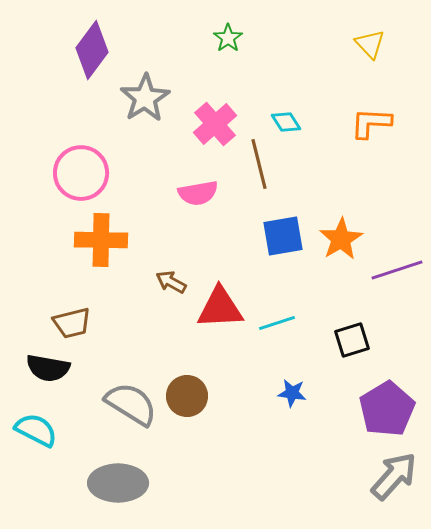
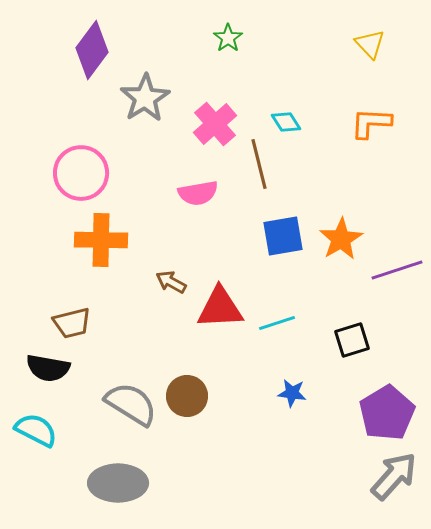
purple pentagon: moved 4 px down
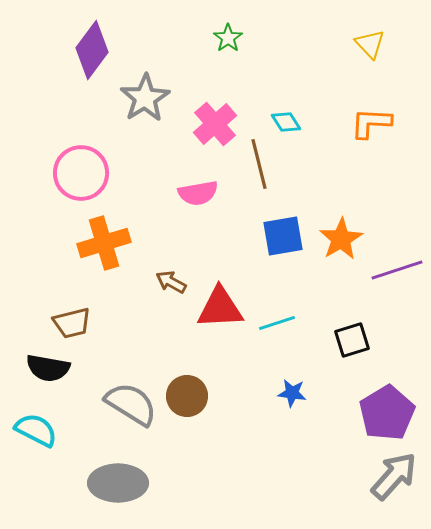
orange cross: moved 3 px right, 3 px down; rotated 18 degrees counterclockwise
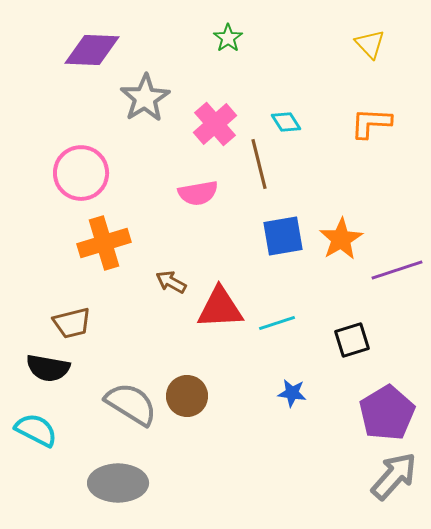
purple diamond: rotated 56 degrees clockwise
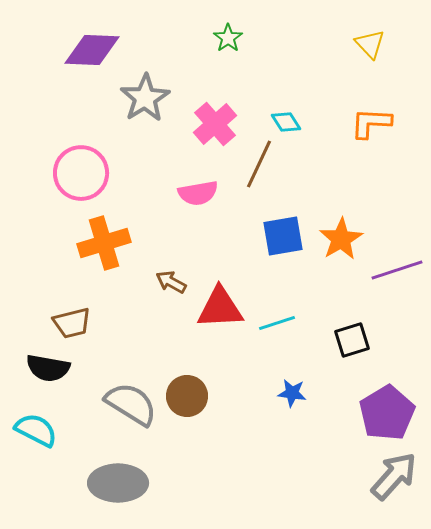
brown line: rotated 39 degrees clockwise
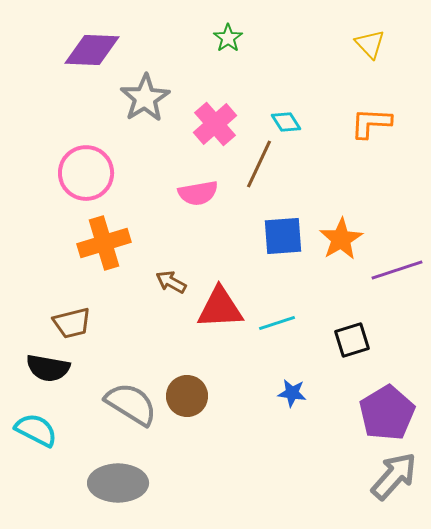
pink circle: moved 5 px right
blue square: rotated 6 degrees clockwise
